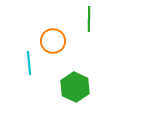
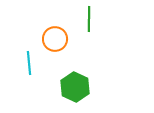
orange circle: moved 2 px right, 2 px up
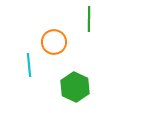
orange circle: moved 1 px left, 3 px down
cyan line: moved 2 px down
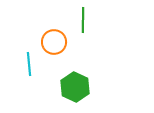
green line: moved 6 px left, 1 px down
cyan line: moved 1 px up
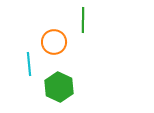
green hexagon: moved 16 px left
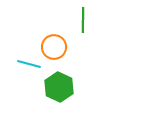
orange circle: moved 5 px down
cyan line: rotated 70 degrees counterclockwise
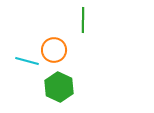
orange circle: moved 3 px down
cyan line: moved 2 px left, 3 px up
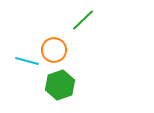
green line: rotated 45 degrees clockwise
green hexagon: moved 1 px right, 2 px up; rotated 16 degrees clockwise
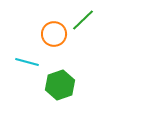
orange circle: moved 16 px up
cyan line: moved 1 px down
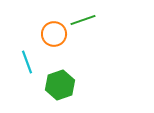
green line: rotated 25 degrees clockwise
cyan line: rotated 55 degrees clockwise
